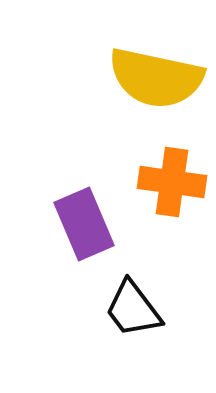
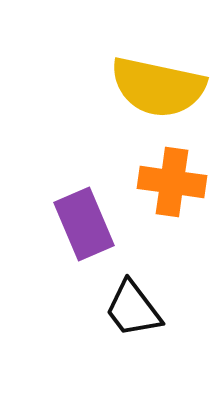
yellow semicircle: moved 2 px right, 9 px down
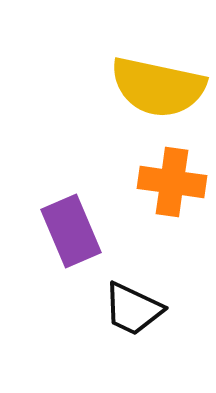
purple rectangle: moved 13 px left, 7 px down
black trapezoid: rotated 28 degrees counterclockwise
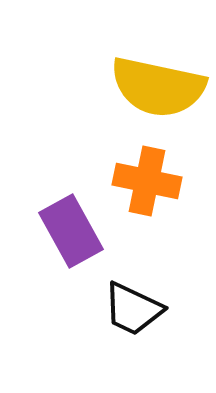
orange cross: moved 25 px left, 1 px up; rotated 4 degrees clockwise
purple rectangle: rotated 6 degrees counterclockwise
